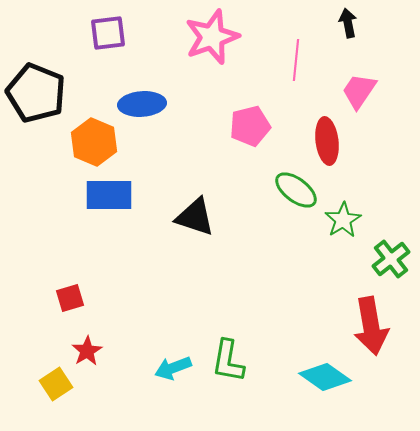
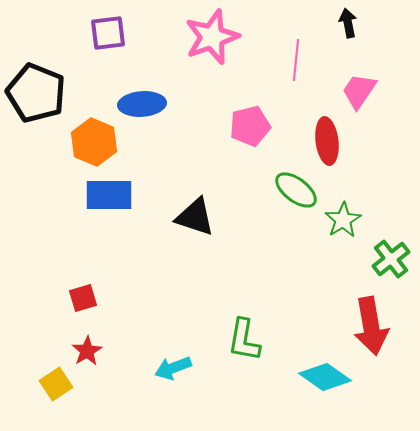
red square: moved 13 px right
green L-shape: moved 16 px right, 21 px up
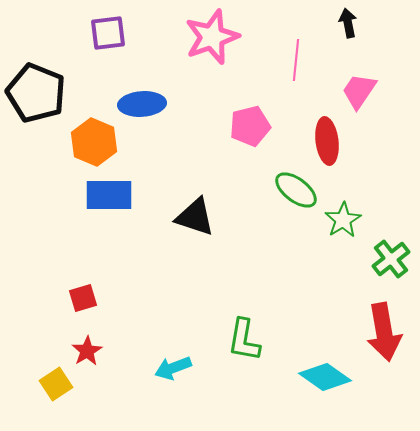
red arrow: moved 13 px right, 6 px down
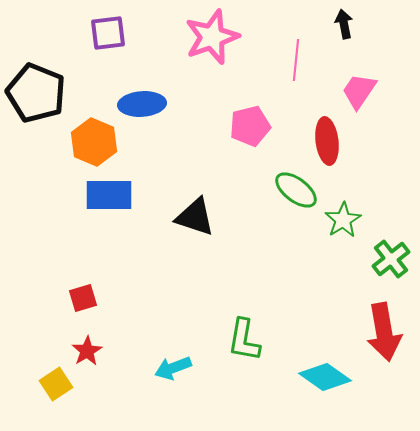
black arrow: moved 4 px left, 1 px down
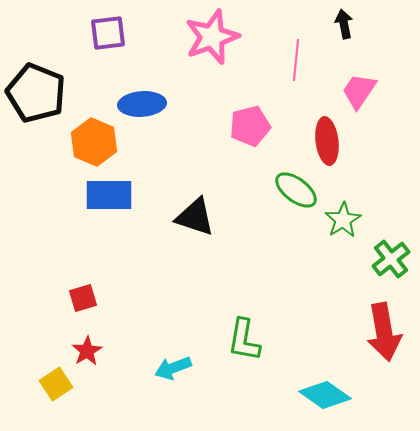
cyan diamond: moved 18 px down
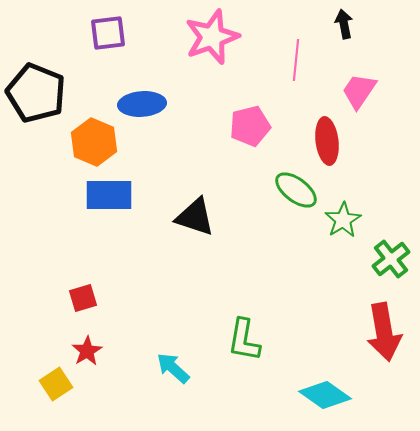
cyan arrow: rotated 63 degrees clockwise
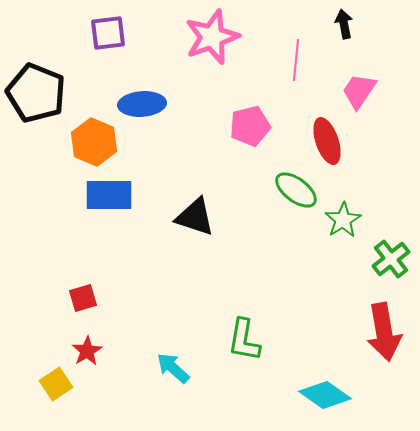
red ellipse: rotated 12 degrees counterclockwise
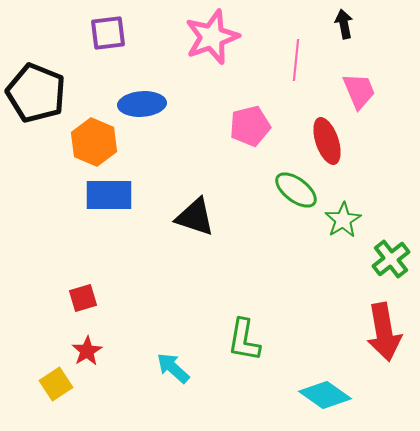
pink trapezoid: rotated 123 degrees clockwise
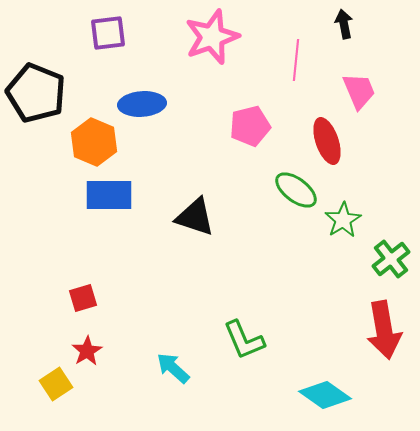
red arrow: moved 2 px up
green L-shape: rotated 33 degrees counterclockwise
